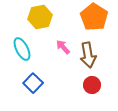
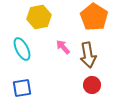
yellow hexagon: moved 1 px left
blue square: moved 11 px left, 5 px down; rotated 36 degrees clockwise
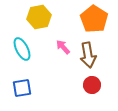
orange pentagon: moved 2 px down
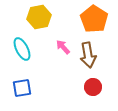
red circle: moved 1 px right, 2 px down
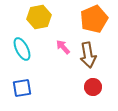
orange pentagon: rotated 16 degrees clockwise
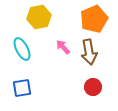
brown arrow: moved 1 px right, 3 px up
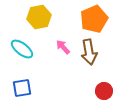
cyan ellipse: rotated 25 degrees counterclockwise
red circle: moved 11 px right, 4 px down
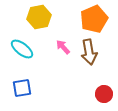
red circle: moved 3 px down
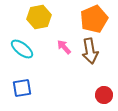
pink arrow: moved 1 px right
brown arrow: moved 1 px right, 1 px up
red circle: moved 1 px down
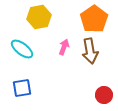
orange pentagon: rotated 12 degrees counterclockwise
pink arrow: rotated 63 degrees clockwise
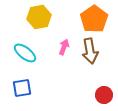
cyan ellipse: moved 3 px right, 4 px down
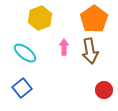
yellow hexagon: moved 1 px right, 1 px down; rotated 10 degrees counterclockwise
pink arrow: rotated 21 degrees counterclockwise
blue square: rotated 30 degrees counterclockwise
red circle: moved 5 px up
